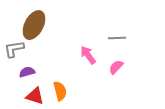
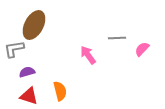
pink semicircle: moved 26 px right, 18 px up
red triangle: moved 6 px left
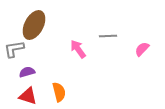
gray line: moved 9 px left, 2 px up
pink arrow: moved 10 px left, 6 px up
orange semicircle: moved 1 px left, 1 px down
red triangle: moved 1 px left
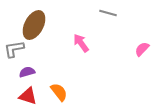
gray line: moved 23 px up; rotated 18 degrees clockwise
pink arrow: moved 3 px right, 6 px up
orange semicircle: rotated 24 degrees counterclockwise
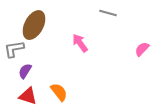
pink arrow: moved 1 px left
purple semicircle: moved 2 px left, 1 px up; rotated 42 degrees counterclockwise
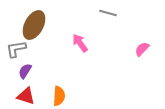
gray L-shape: moved 2 px right
orange semicircle: moved 4 px down; rotated 42 degrees clockwise
red triangle: moved 2 px left
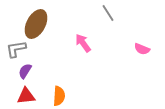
gray line: rotated 42 degrees clockwise
brown ellipse: moved 2 px right, 1 px up
pink arrow: moved 3 px right
pink semicircle: rotated 112 degrees counterclockwise
red triangle: rotated 24 degrees counterclockwise
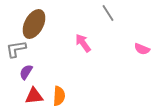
brown ellipse: moved 2 px left
purple semicircle: moved 1 px right, 1 px down
red triangle: moved 8 px right
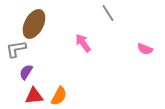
pink semicircle: moved 3 px right
orange semicircle: rotated 24 degrees clockwise
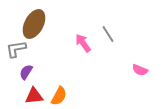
gray line: moved 21 px down
pink semicircle: moved 5 px left, 21 px down
